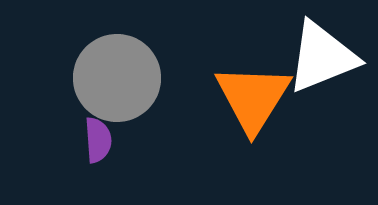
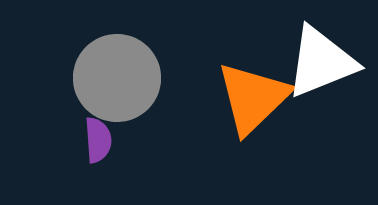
white triangle: moved 1 px left, 5 px down
orange triangle: rotated 14 degrees clockwise
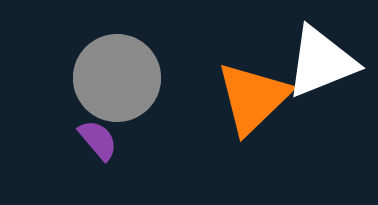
purple semicircle: rotated 36 degrees counterclockwise
